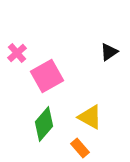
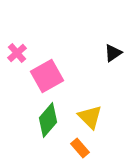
black triangle: moved 4 px right, 1 px down
yellow triangle: rotated 16 degrees clockwise
green diamond: moved 4 px right, 4 px up
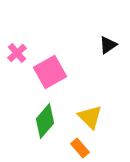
black triangle: moved 5 px left, 8 px up
pink square: moved 3 px right, 4 px up
green diamond: moved 3 px left, 1 px down
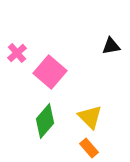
black triangle: moved 3 px right, 1 px down; rotated 24 degrees clockwise
pink square: rotated 20 degrees counterclockwise
orange rectangle: moved 9 px right
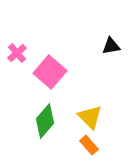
orange rectangle: moved 3 px up
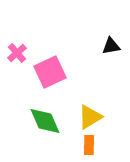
pink square: rotated 24 degrees clockwise
yellow triangle: rotated 44 degrees clockwise
green diamond: rotated 64 degrees counterclockwise
orange rectangle: rotated 42 degrees clockwise
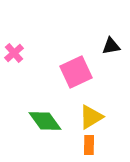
pink cross: moved 3 px left
pink square: moved 26 px right
yellow triangle: moved 1 px right
green diamond: rotated 12 degrees counterclockwise
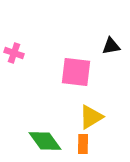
pink cross: rotated 30 degrees counterclockwise
pink square: rotated 32 degrees clockwise
green diamond: moved 20 px down
orange rectangle: moved 6 px left, 1 px up
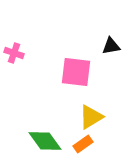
orange rectangle: rotated 54 degrees clockwise
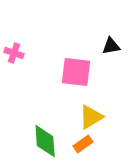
green diamond: rotated 32 degrees clockwise
